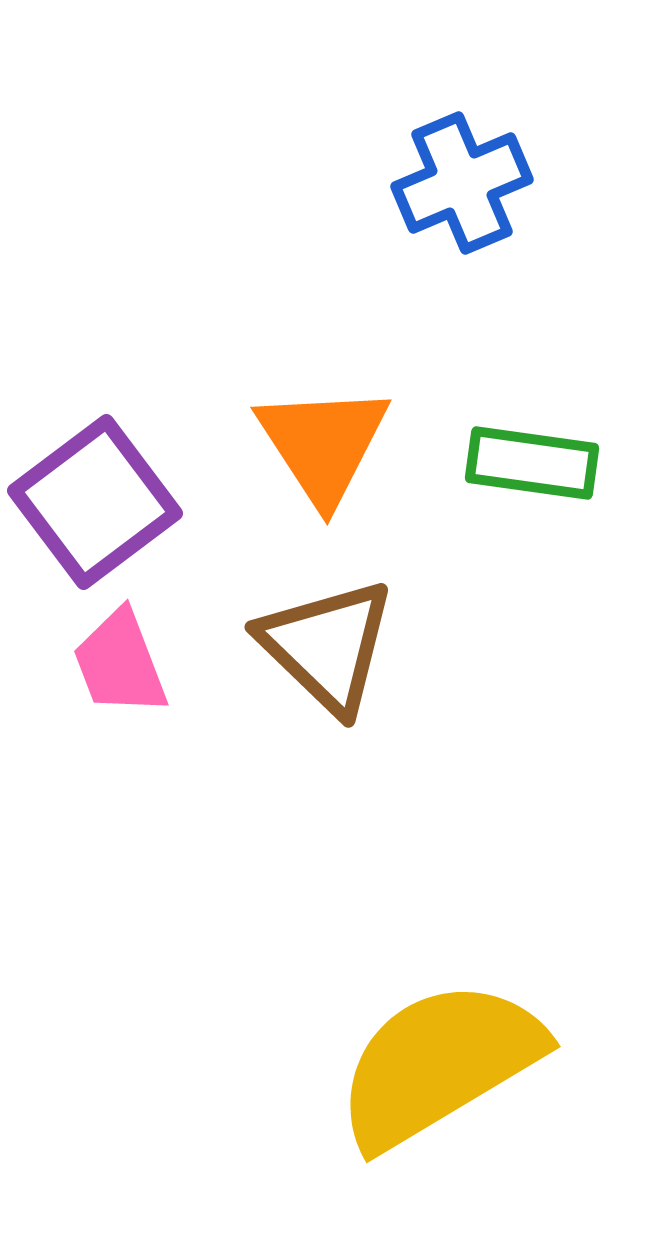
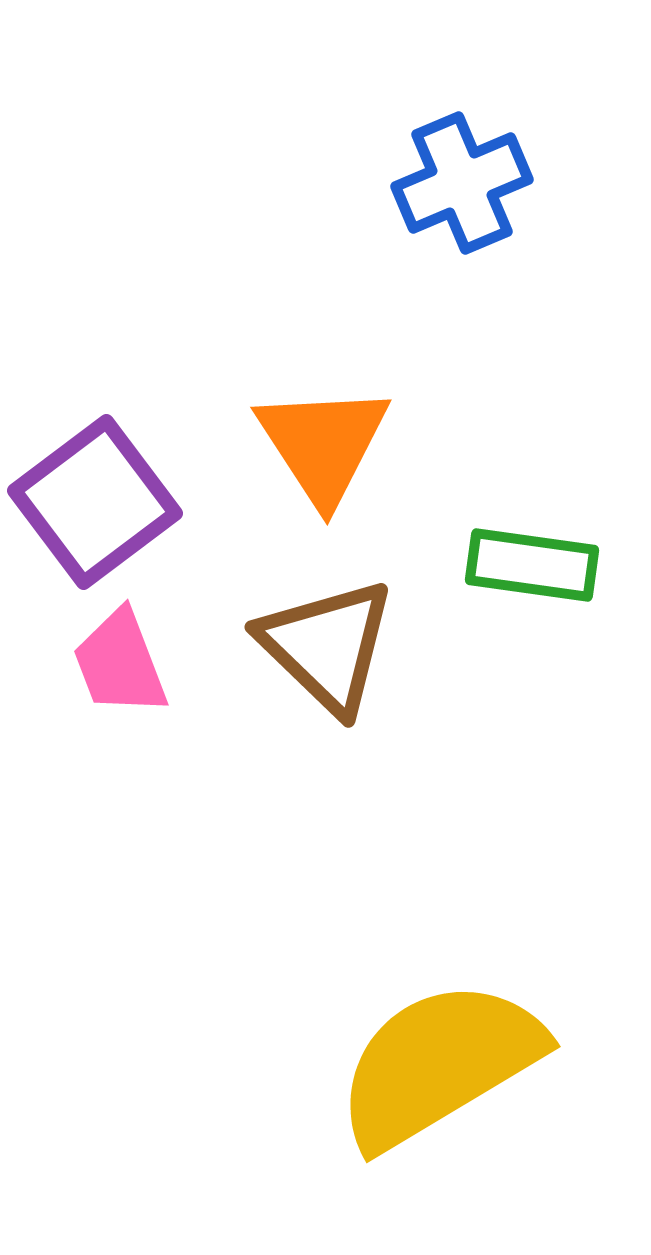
green rectangle: moved 102 px down
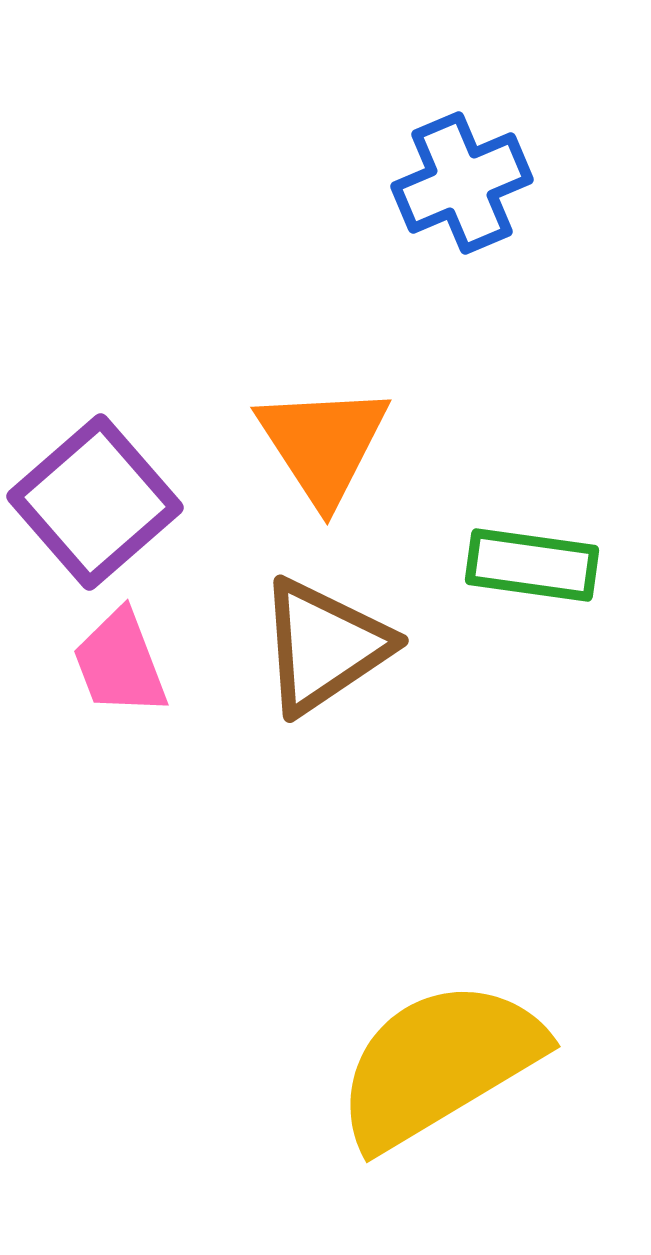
purple square: rotated 4 degrees counterclockwise
brown triangle: moved 3 px left; rotated 42 degrees clockwise
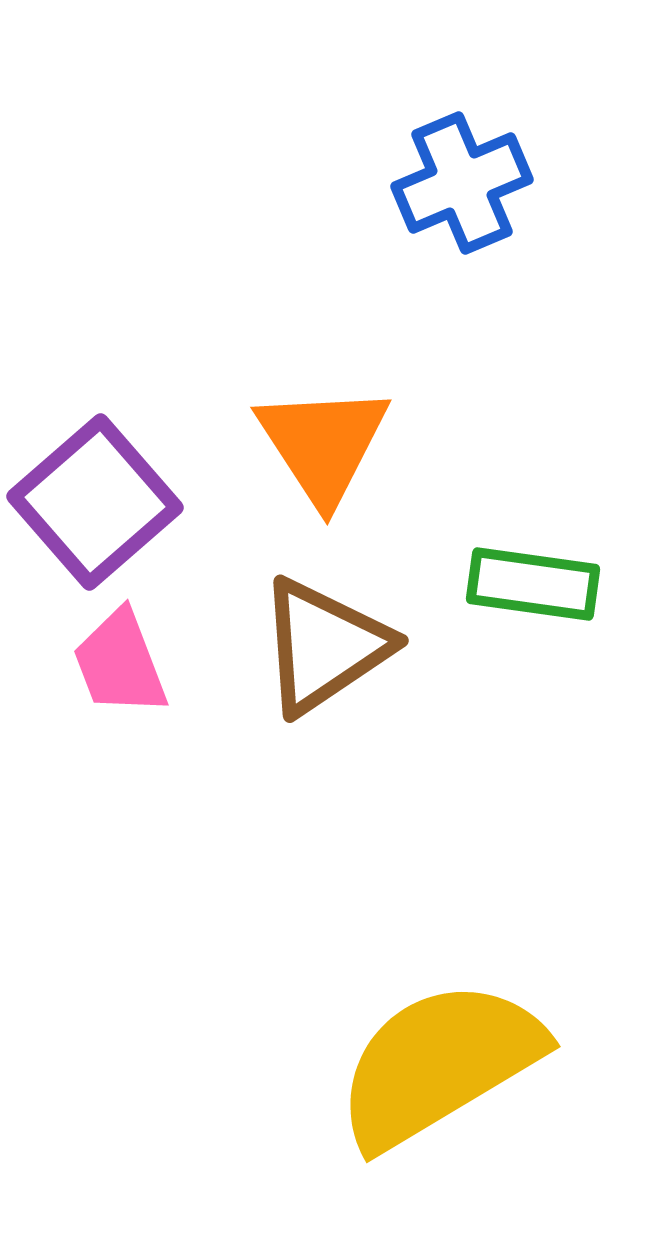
green rectangle: moved 1 px right, 19 px down
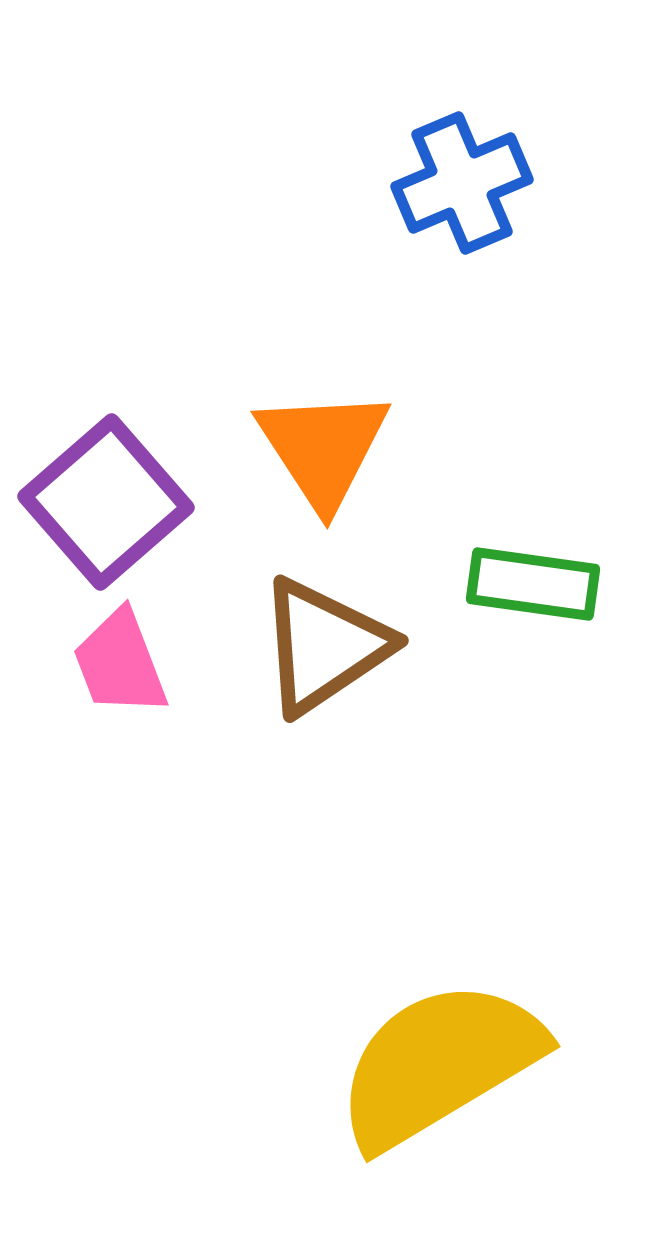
orange triangle: moved 4 px down
purple square: moved 11 px right
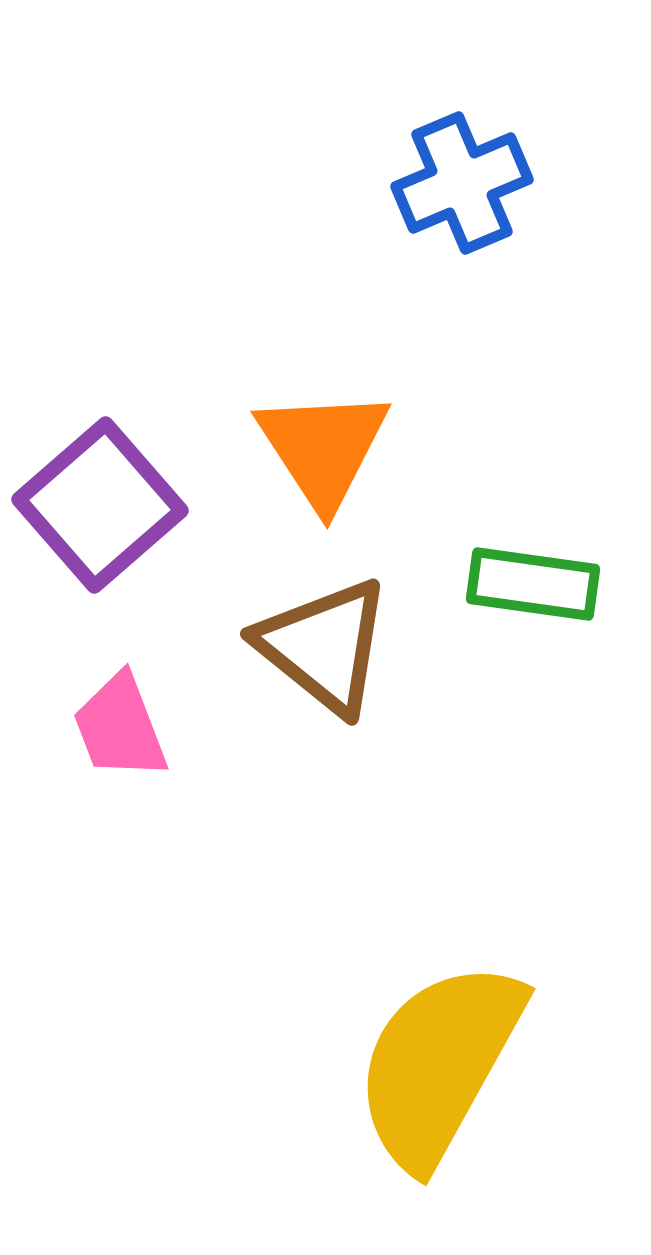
purple square: moved 6 px left, 3 px down
brown triangle: rotated 47 degrees counterclockwise
pink trapezoid: moved 64 px down
yellow semicircle: rotated 30 degrees counterclockwise
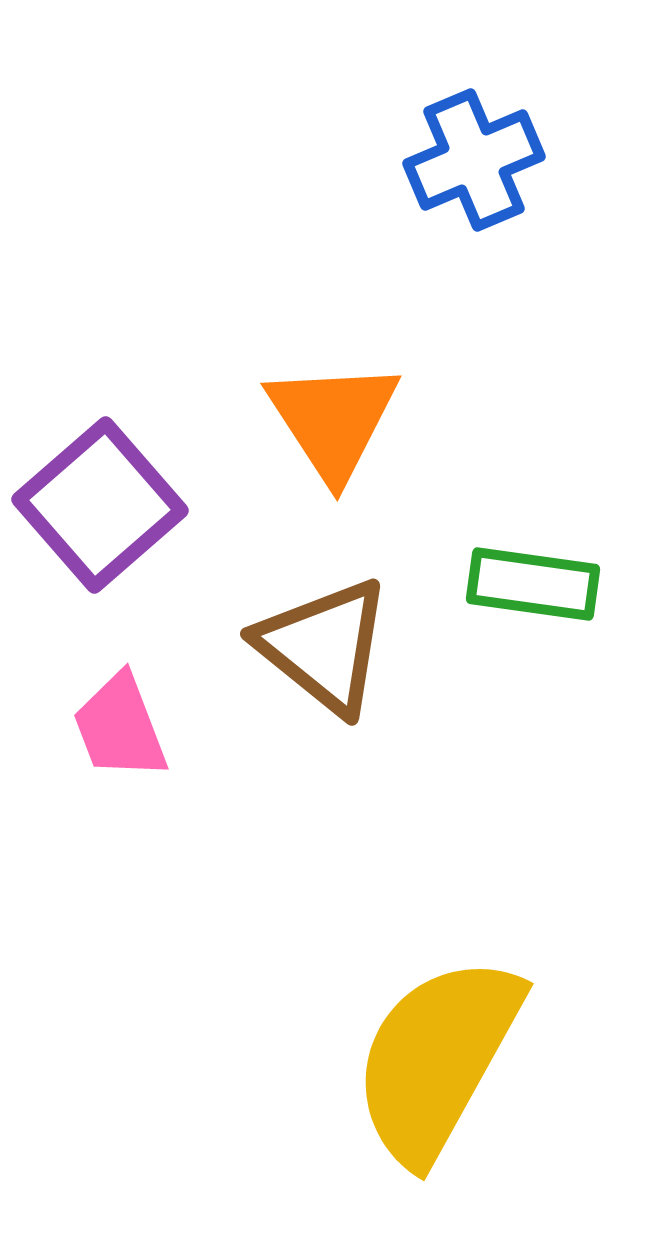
blue cross: moved 12 px right, 23 px up
orange triangle: moved 10 px right, 28 px up
yellow semicircle: moved 2 px left, 5 px up
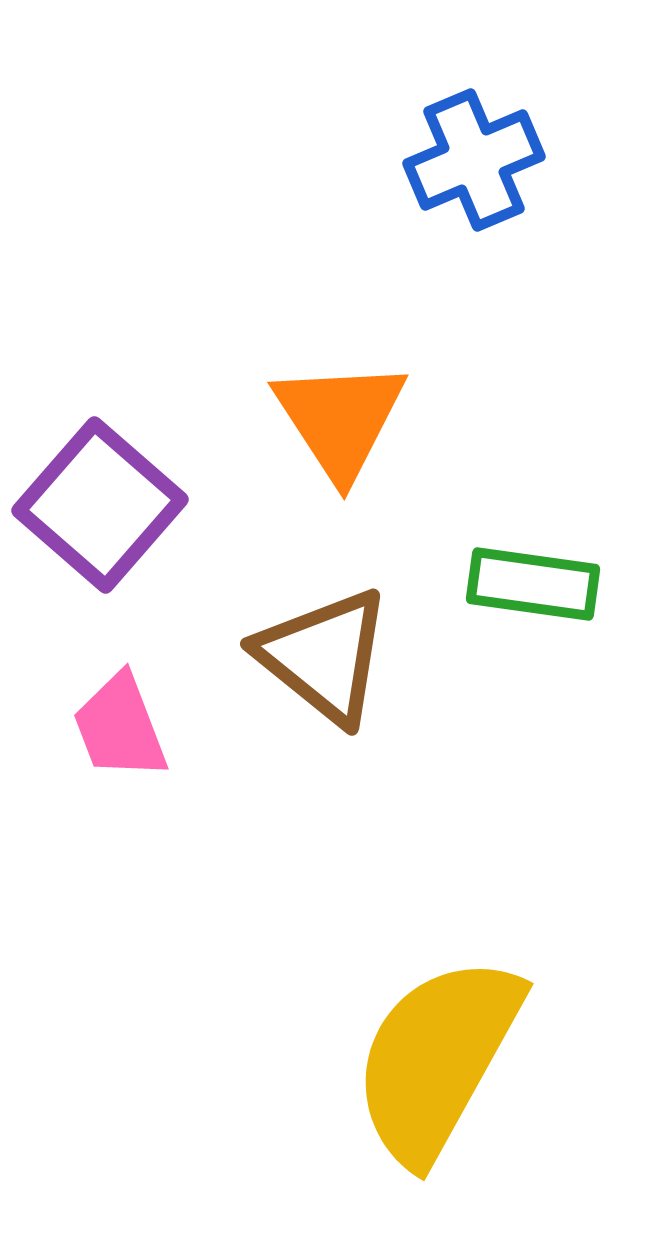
orange triangle: moved 7 px right, 1 px up
purple square: rotated 8 degrees counterclockwise
brown triangle: moved 10 px down
